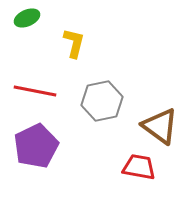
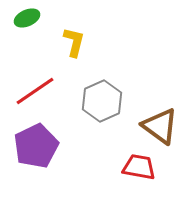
yellow L-shape: moved 1 px up
red line: rotated 45 degrees counterclockwise
gray hexagon: rotated 12 degrees counterclockwise
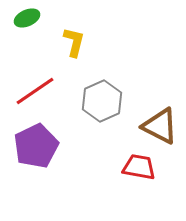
brown triangle: rotated 9 degrees counterclockwise
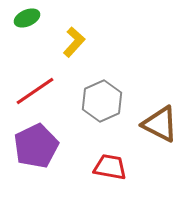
yellow L-shape: rotated 28 degrees clockwise
brown triangle: moved 2 px up
red trapezoid: moved 29 px left
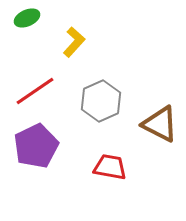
gray hexagon: moved 1 px left
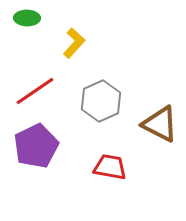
green ellipse: rotated 25 degrees clockwise
yellow L-shape: moved 1 px down
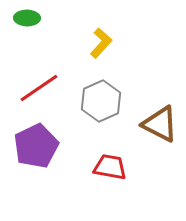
yellow L-shape: moved 27 px right
red line: moved 4 px right, 3 px up
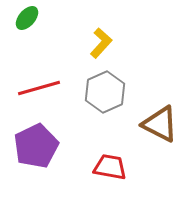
green ellipse: rotated 50 degrees counterclockwise
red line: rotated 18 degrees clockwise
gray hexagon: moved 4 px right, 9 px up
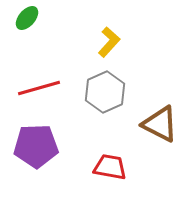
yellow L-shape: moved 8 px right, 1 px up
purple pentagon: rotated 24 degrees clockwise
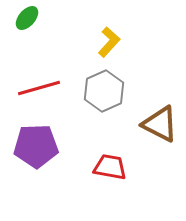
gray hexagon: moved 1 px left, 1 px up
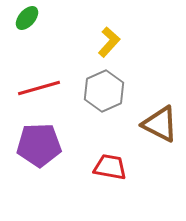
purple pentagon: moved 3 px right, 1 px up
